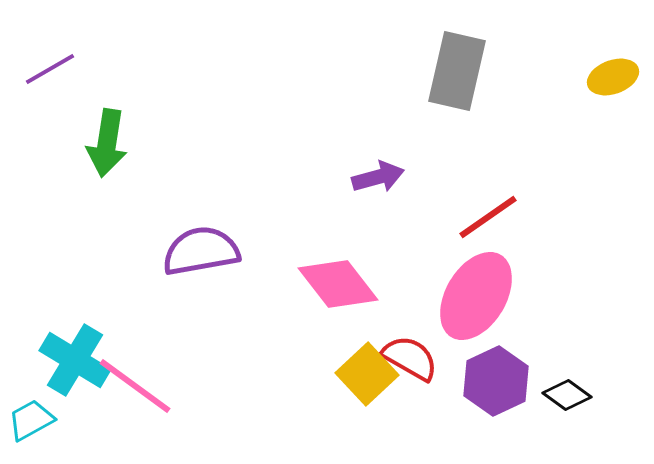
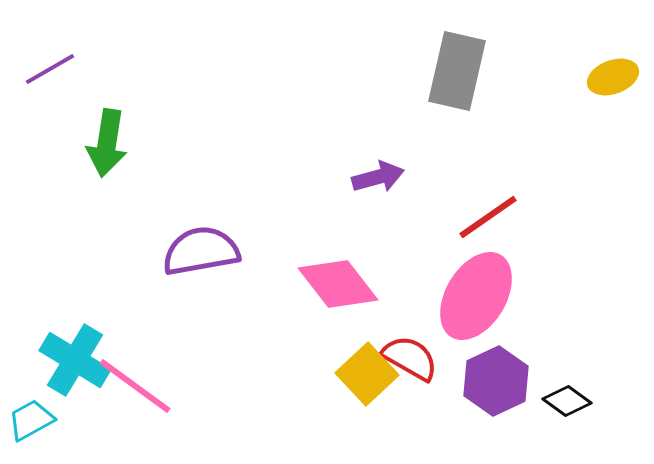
black diamond: moved 6 px down
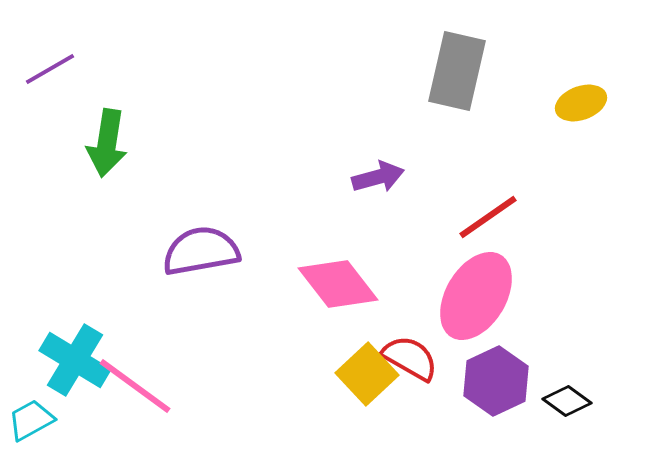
yellow ellipse: moved 32 px left, 26 px down
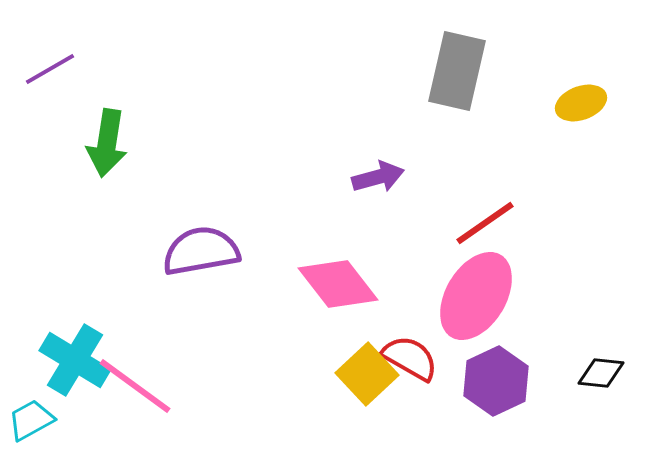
red line: moved 3 px left, 6 px down
black diamond: moved 34 px right, 28 px up; rotated 30 degrees counterclockwise
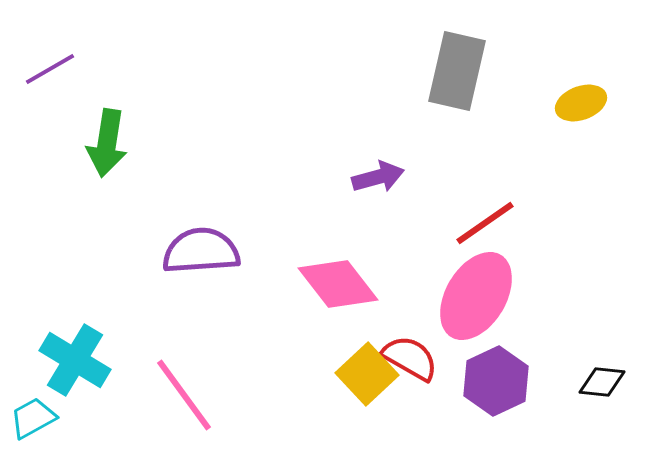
purple semicircle: rotated 6 degrees clockwise
black diamond: moved 1 px right, 9 px down
pink line: moved 49 px right, 9 px down; rotated 18 degrees clockwise
cyan trapezoid: moved 2 px right, 2 px up
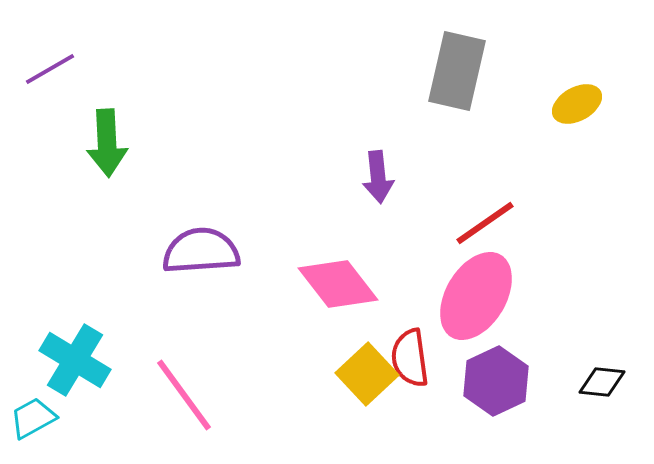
yellow ellipse: moved 4 px left, 1 px down; rotated 9 degrees counterclockwise
green arrow: rotated 12 degrees counterclockwise
purple arrow: rotated 99 degrees clockwise
red semicircle: rotated 128 degrees counterclockwise
